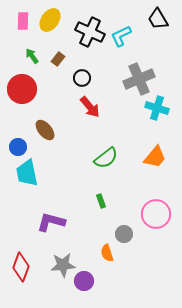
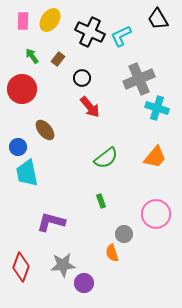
orange semicircle: moved 5 px right
purple circle: moved 2 px down
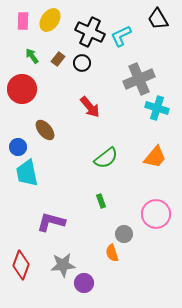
black circle: moved 15 px up
red diamond: moved 2 px up
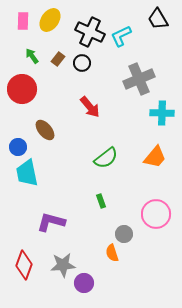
cyan cross: moved 5 px right, 5 px down; rotated 15 degrees counterclockwise
red diamond: moved 3 px right
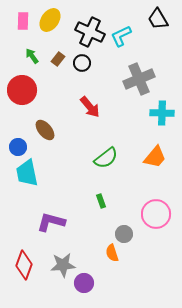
red circle: moved 1 px down
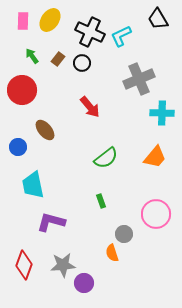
cyan trapezoid: moved 6 px right, 12 px down
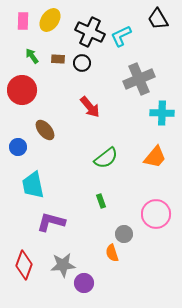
brown rectangle: rotated 56 degrees clockwise
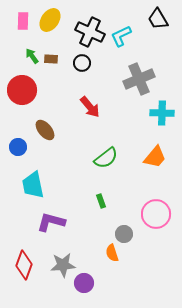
brown rectangle: moved 7 px left
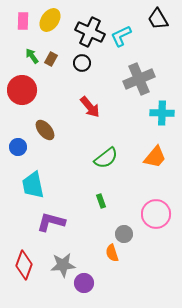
brown rectangle: rotated 64 degrees counterclockwise
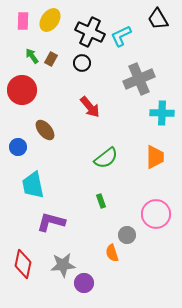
orange trapezoid: rotated 40 degrees counterclockwise
gray circle: moved 3 px right, 1 px down
red diamond: moved 1 px left, 1 px up; rotated 8 degrees counterclockwise
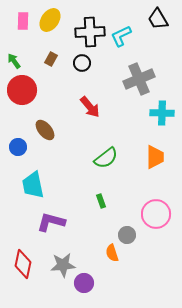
black cross: rotated 28 degrees counterclockwise
green arrow: moved 18 px left, 5 px down
